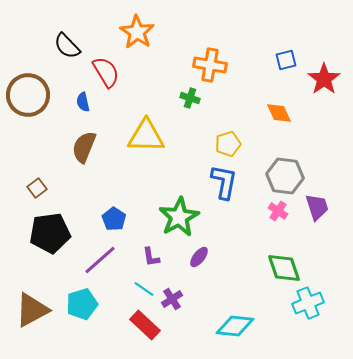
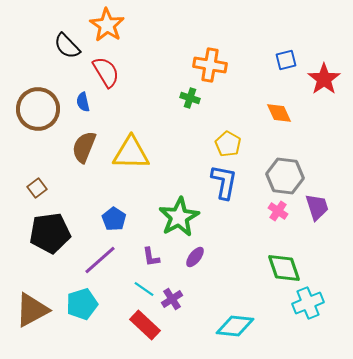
orange star: moved 30 px left, 7 px up
brown circle: moved 10 px right, 14 px down
yellow triangle: moved 15 px left, 17 px down
yellow pentagon: rotated 25 degrees counterclockwise
purple ellipse: moved 4 px left
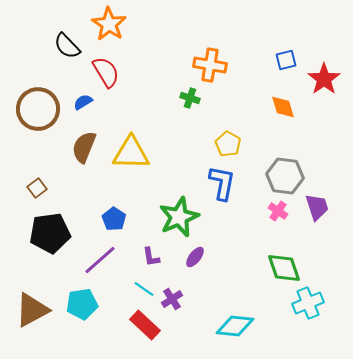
orange star: moved 2 px right, 1 px up
blue semicircle: rotated 72 degrees clockwise
orange diamond: moved 4 px right, 6 px up; rotated 8 degrees clockwise
blue L-shape: moved 2 px left, 1 px down
green star: rotated 6 degrees clockwise
cyan pentagon: rotated 8 degrees clockwise
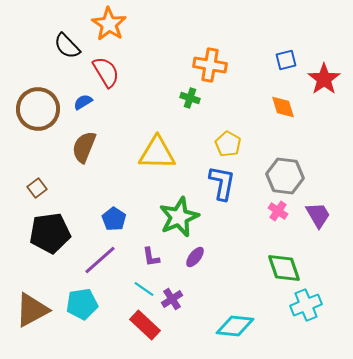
yellow triangle: moved 26 px right
purple trapezoid: moved 1 px right, 8 px down; rotated 12 degrees counterclockwise
cyan cross: moved 2 px left, 2 px down
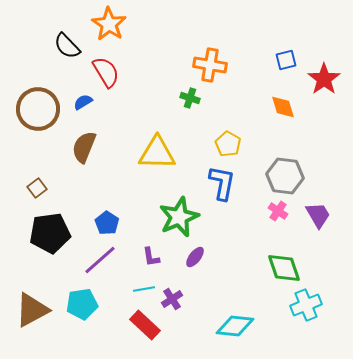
blue pentagon: moved 7 px left, 4 px down
cyan line: rotated 45 degrees counterclockwise
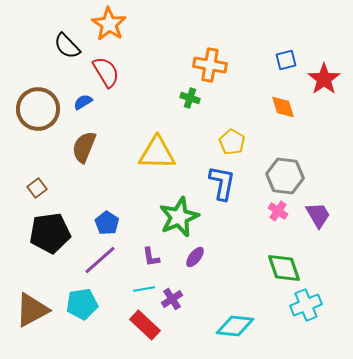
yellow pentagon: moved 4 px right, 2 px up
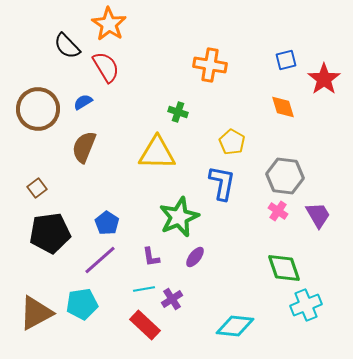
red semicircle: moved 5 px up
green cross: moved 12 px left, 14 px down
brown triangle: moved 4 px right, 3 px down
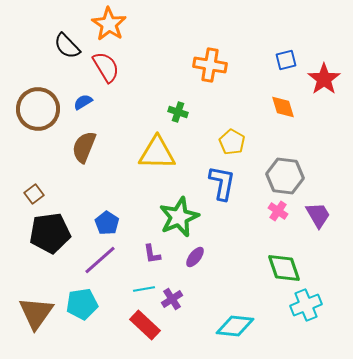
brown square: moved 3 px left, 6 px down
purple L-shape: moved 1 px right, 3 px up
brown triangle: rotated 27 degrees counterclockwise
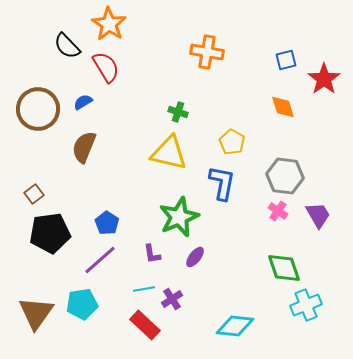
orange cross: moved 3 px left, 13 px up
yellow triangle: moved 12 px right; rotated 12 degrees clockwise
